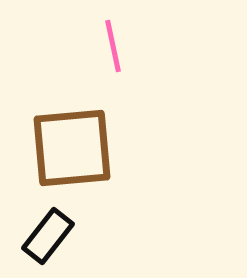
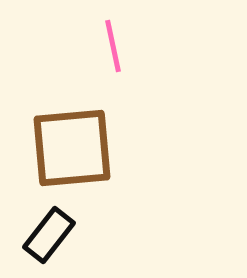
black rectangle: moved 1 px right, 1 px up
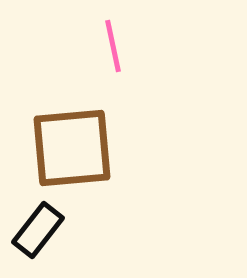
black rectangle: moved 11 px left, 5 px up
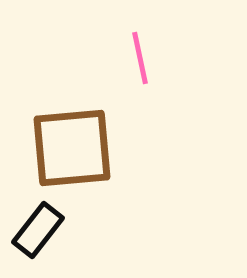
pink line: moved 27 px right, 12 px down
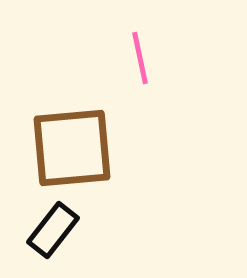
black rectangle: moved 15 px right
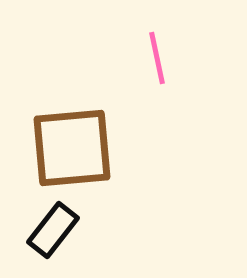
pink line: moved 17 px right
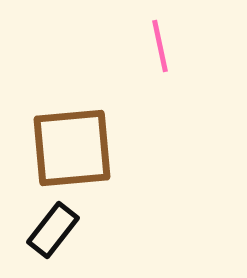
pink line: moved 3 px right, 12 px up
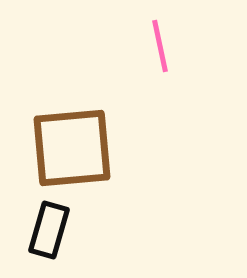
black rectangle: moved 4 px left; rotated 22 degrees counterclockwise
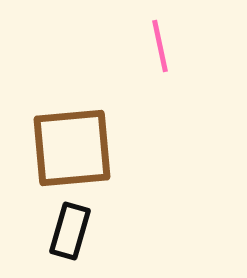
black rectangle: moved 21 px right, 1 px down
